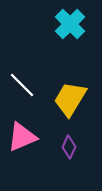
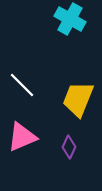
cyan cross: moved 5 px up; rotated 16 degrees counterclockwise
yellow trapezoid: moved 8 px right; rotated 9 degrees counterclockwise
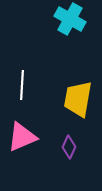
white line: rotated 48 degrees clockwise
yellow trapezoid: rotated 12 degrees counterclockwise
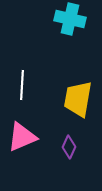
cyan cross: rotated 16 degrees counterclockwise
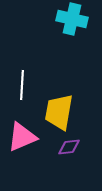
cyan cross: moved 2 px right
yellow trapezoid: moved 19 px left, 13 px down
purple diamond: rotated 60 degrees clockwise
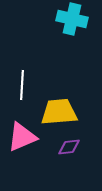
yellow trapezoid: rotated 75 degrees clockwise
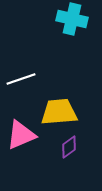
white line: moved 1 px left, 6 px up; rotated 68 degrees clockwise
pink triangle: moved 1 px left, 2 px up
purple diamond: rotated 30 degrees counterclockwise
